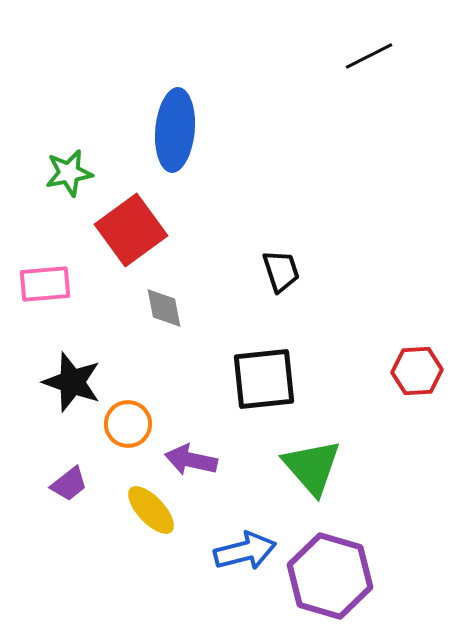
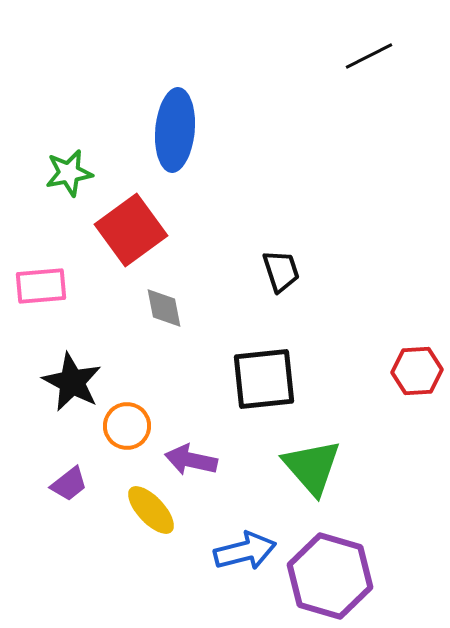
pink rectangle: moved 4 px left, 2 px down
black star: rotated 8 degrees clockwise
orange circle: moved 1 px left, 2 px down
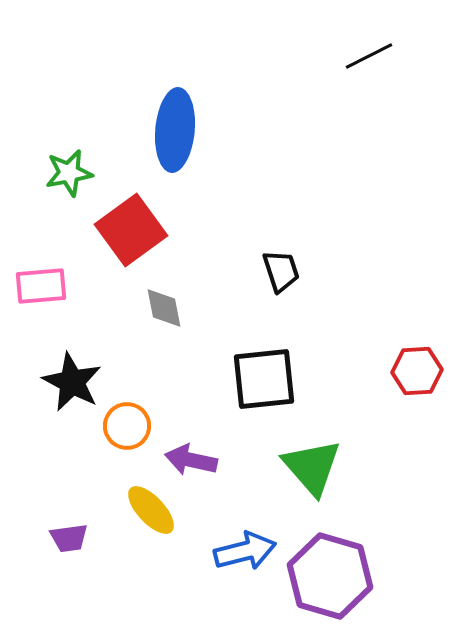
purple trapezoid: moved 54 px down; rotated 30 degrees clockwise
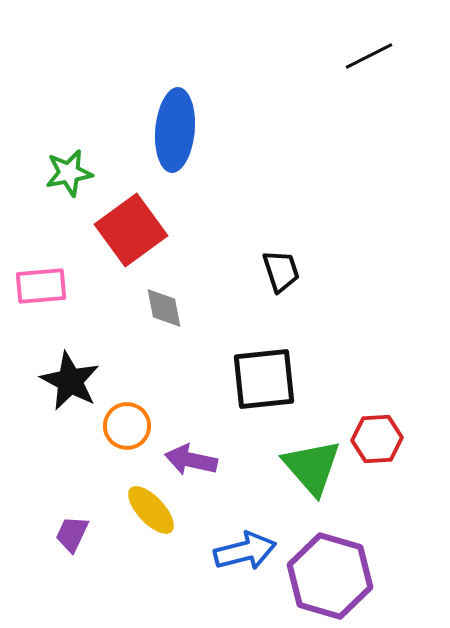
red hexagon: moved 40 px left, 68 px down
black star: moved 2 px left, 1 px up
purple trapezoid: moved 3 px right, 4 px up; rotated 123 degrees clockwise
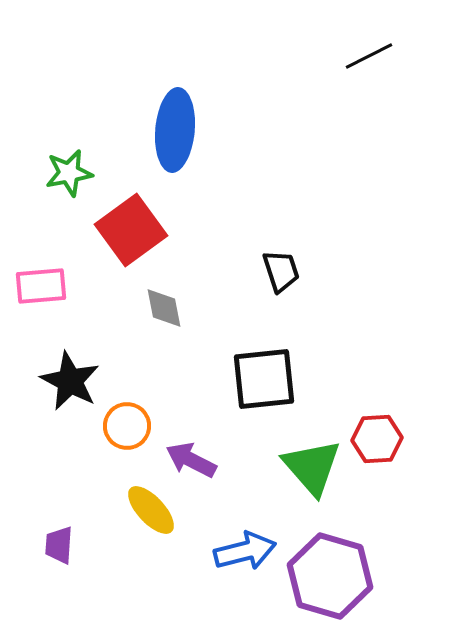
purple arrow: rotated 15 degrees clockwise
purple trapezoid: moved 13 px left, 11 px down; rotated 21 degrees counterclockwise
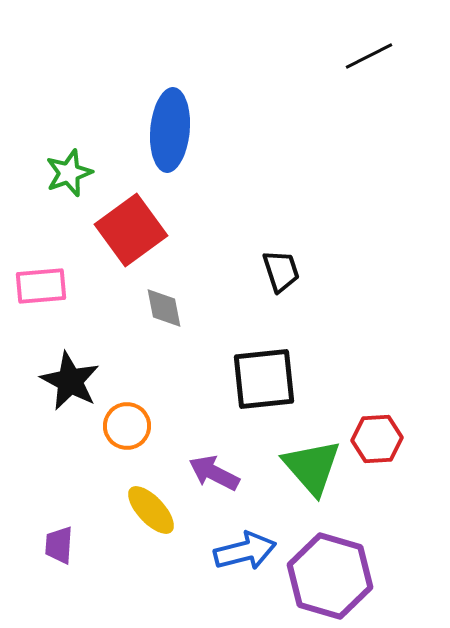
blue ellipse: moved 5 px left
green star: rotated 9 degrees counterclockwise
purple arrow: moved 23 px right, 13 px down
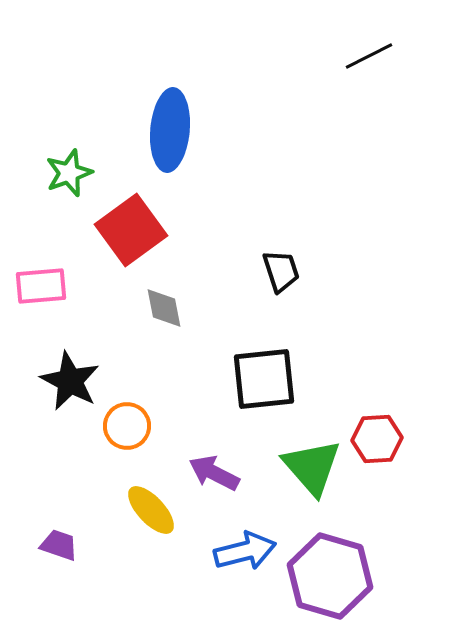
purple trapezoid: rotated 105 degrees clockwise
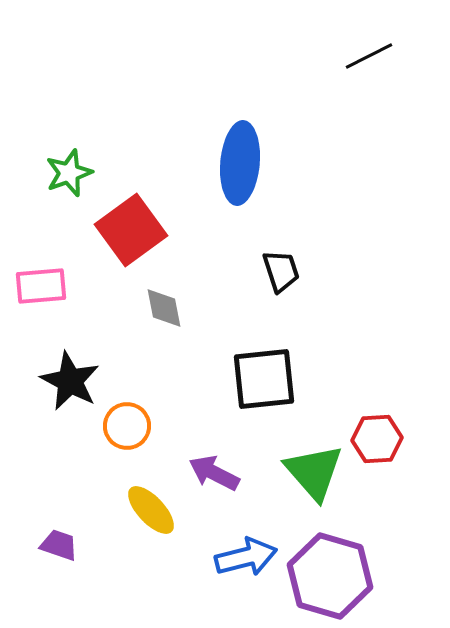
blue ellipse: moved 70 px right, 33 px down
green triangle: moved 2 px right, 5 px down
blue arrow: moved 1 px right, 6 px down
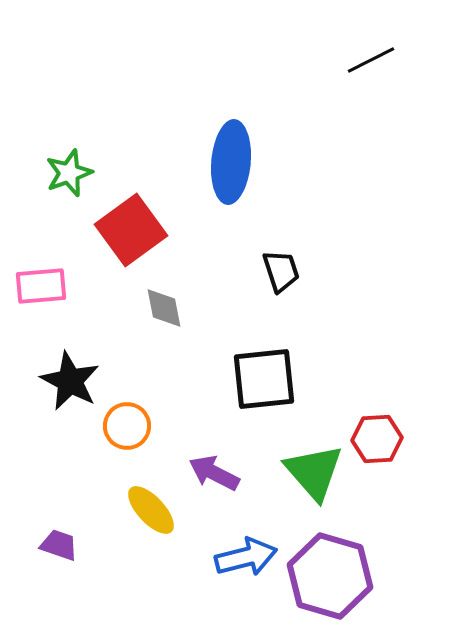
black line: moved 2 px right, 4 px down
blue ellipse: moved 9 px left, 1 px up
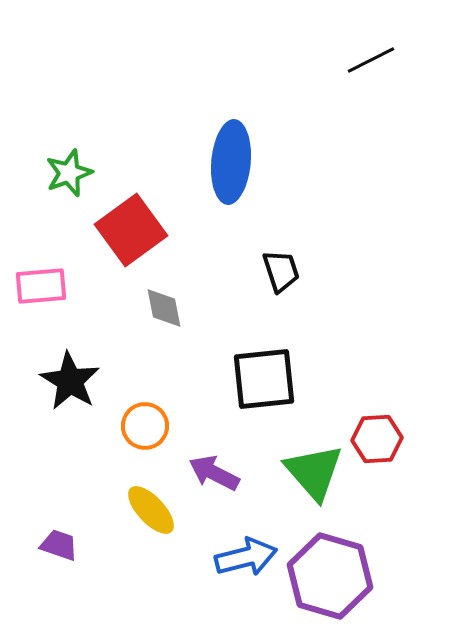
black star: rotated 4 degrees clockwise
orange circle: moved 18 px right
